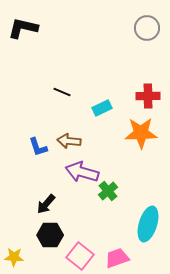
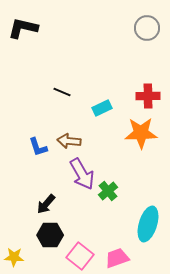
purple arrow: moved 2 px down; rotated 136 degrees counterclockwise
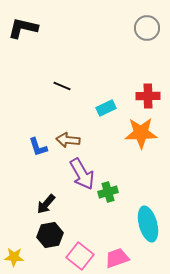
black line: moved 6 px up
cyan rectangle: moved 4 px right
brown arrow: moved 1 px left, 1 px up
green cross: moved 1 px down; rotated 24 degrees clockwise
cyan ellipse: rotated 32 degrees counterclockwise
black hexagon: rotated 10 degrees counterclockwise
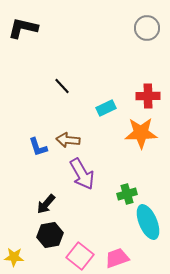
black line: rotated 24 degrees clockwise
green cross: moved 19 px right, 2 px down
cyan ellipse: moved 2 px up; rotated 8 degrees counterclockwise
